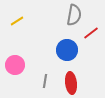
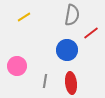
gray semicircle: moved 2 px left
yellow line: moved 7 px right, 4 px up
pink circle: moved 2 px right, 1 px down
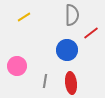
gray semicircle: rotated 10 degrees counterclockwise
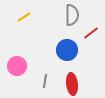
red ellipse: moved 1 px right, 1 px down
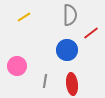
gray semicircle: moved 2 px left
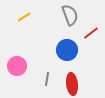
gray semicircle: rotated 20 degrees counterclockwise
gray line: moved 2 px right, 2 px up
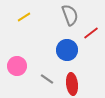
gray line: rotated 64 degrees counterclockwise
